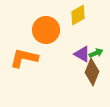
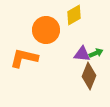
yellow diamond: moved 4 px left
purple triangle: rotated 24 degrees counterclockwise
brown diamond: moved 3 px left, 4 px down
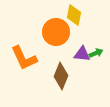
yellow diamond: rotated 50 degrees counterclockwise
orange circle: moved 10 px right, 2 px down
orange L-shape: rotated 128 degrees counterclockwise
brown diamond: moved 28 px left
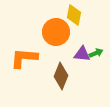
orange L-shape: rotated 120 degrees clockwise
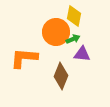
yellow diamond: moved 1 px down
green arrow: moved 23 px left, 14 px up
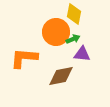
yellow diamond: moved 2 px up
brown diamond: rotated 56 degrees clockwise
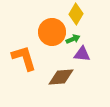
yellow diamond: moved 2 px right; rotated 20 degrees clockwise
orange circle: moved 4 px left
orange L-shape: rotated 68 degrees clockwise
brown diamond: moved 1 px down; rotated 8 degrees clockwise
